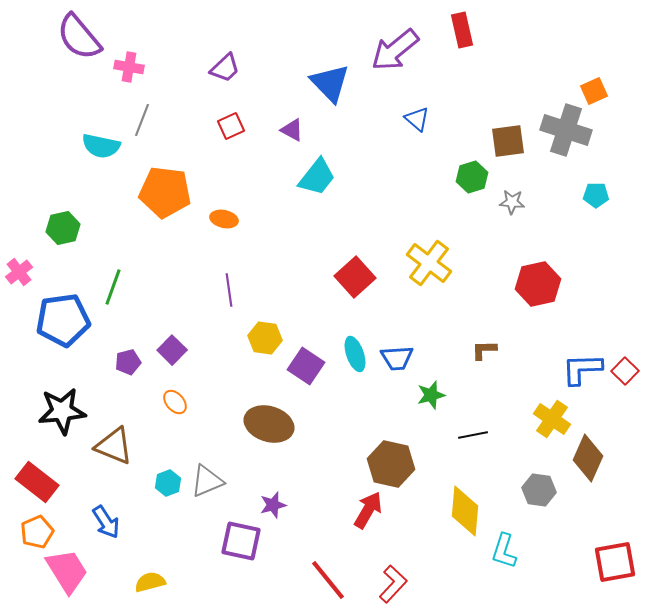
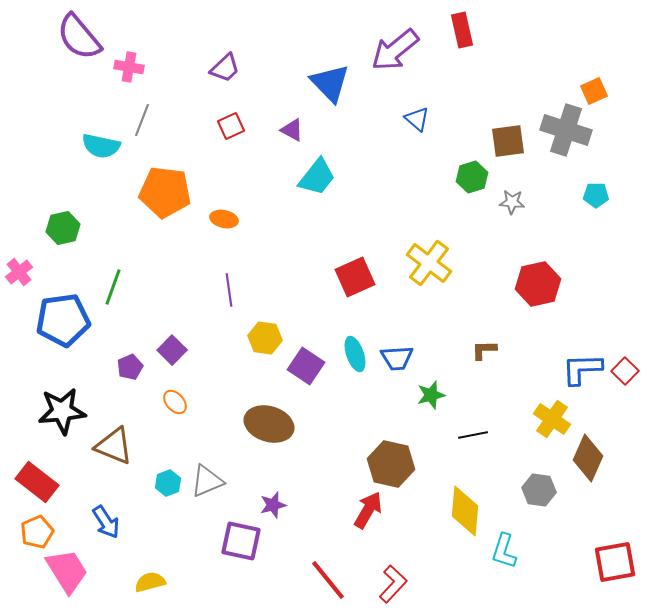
red square at (355, 277): rotated 18 degrees clockwise
purple pentagon at (128, 362): moved 2 px right, 5 px down; rotated 10 degrees counterclockwise
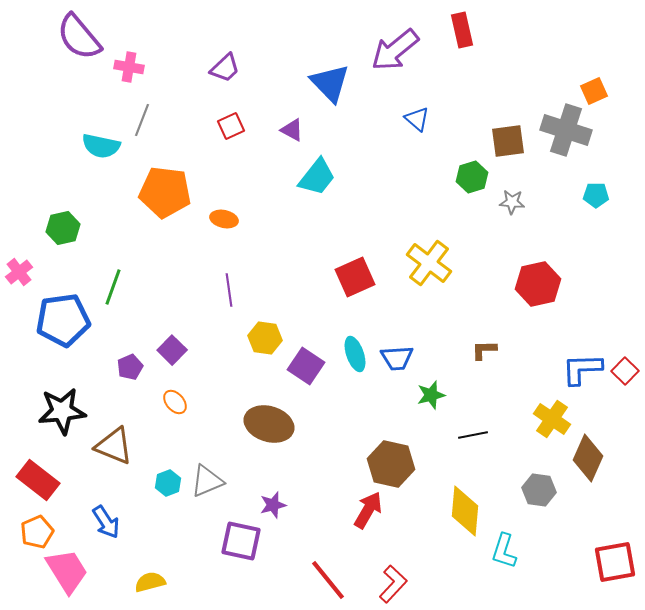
red rectangle at (37, 482): moved 1 px right, 2 px up
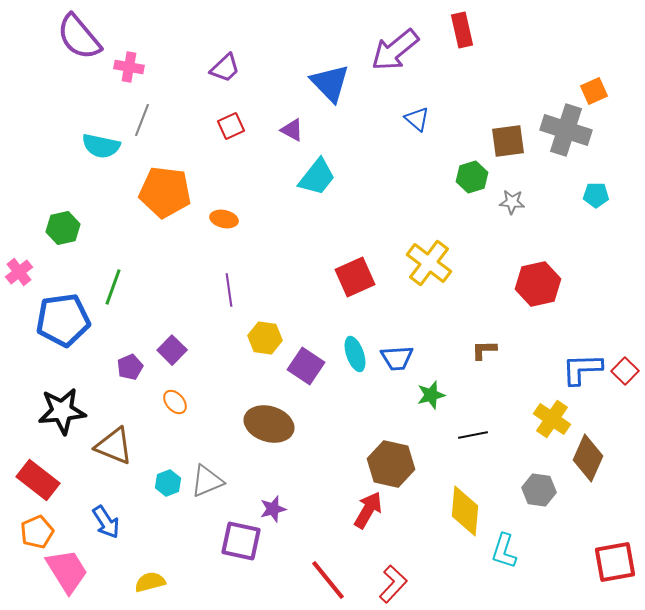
purple star at (273, 505): moved 4 px down
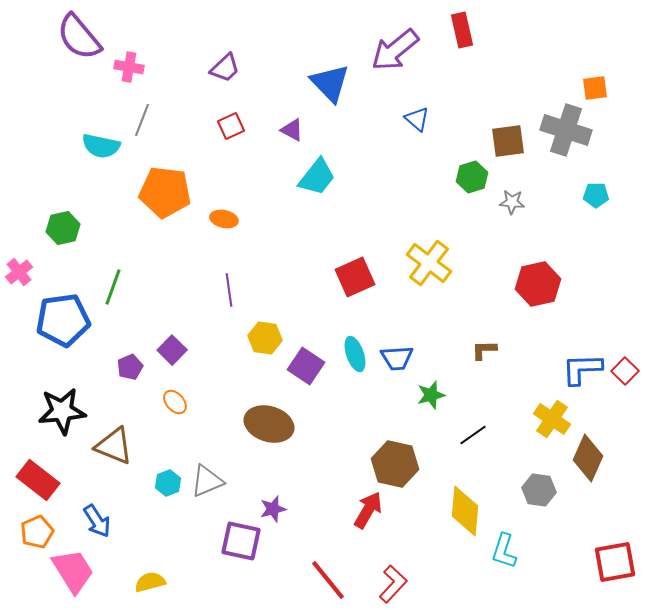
orange square at (594, 91): moved 1 px right, 3 px up; rotated 16 degrees clockwise
black line at (473, 435): rotated 24 degrees counterclockwise
brown hexagon at (391, 464): moved 4 px right
blue arrow at (106, 522): moved 9 px left, 1 px up
pink trapezoid at (67, 571): moved 6 px right
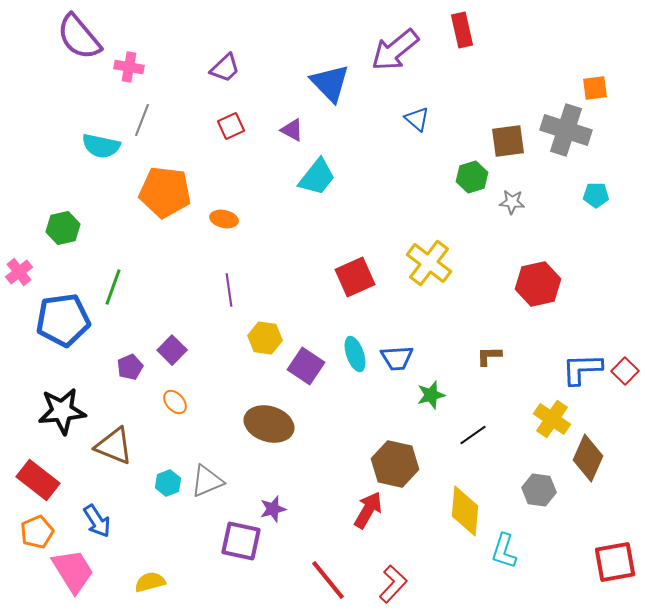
brown L-shape at (484, 350): moved 5 px right, 6 px down
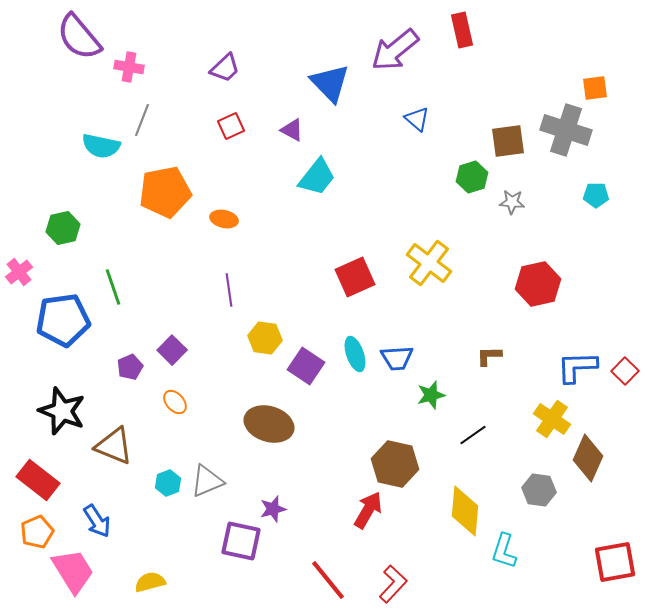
orange pentagon at (165, 192): rotated 18 degrees counterclockwise
green line at (113, 287): rotated 39 degrees counterclockwise
blue L-shape at (582, 369): moved 5 px left, 2 px up
black star at (62, 411): rotated 27 degrees clockwise
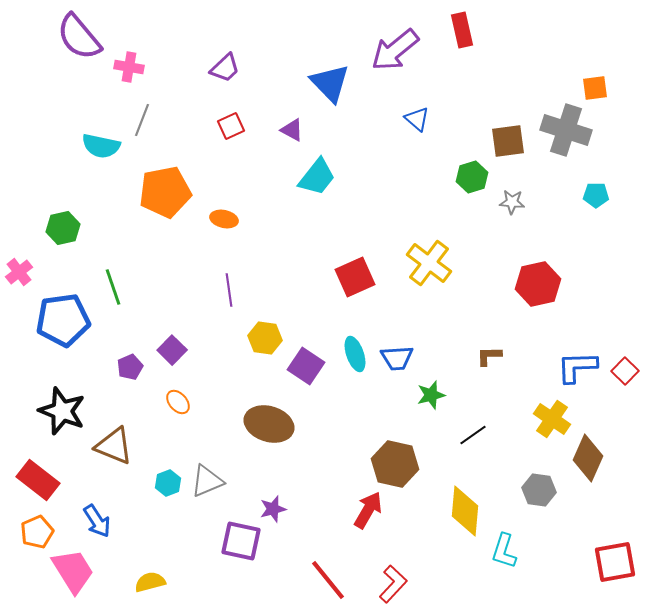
orange ellipse at (175, 402): moved 3 px right
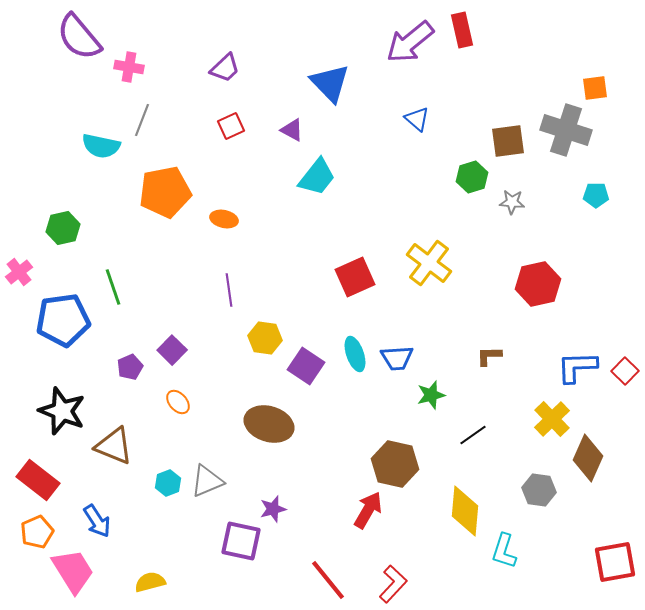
purple arrow at (395, 50): moved 15 px right, 8 px up
yellow cross at (552, 419): rotated 12 degrees clockwise
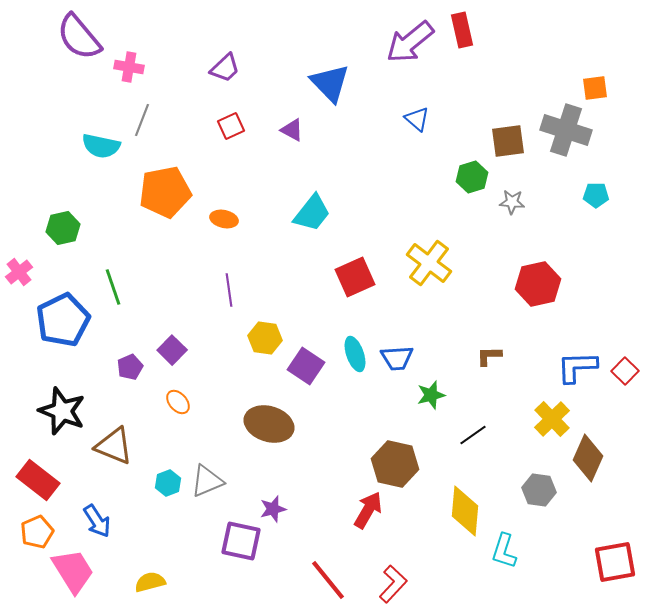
cyan trapezoid at (317, 177): moved 5 px left, 36 px down
blue pentagon at (63, 320): rotated 18 degrees counterclockwise
